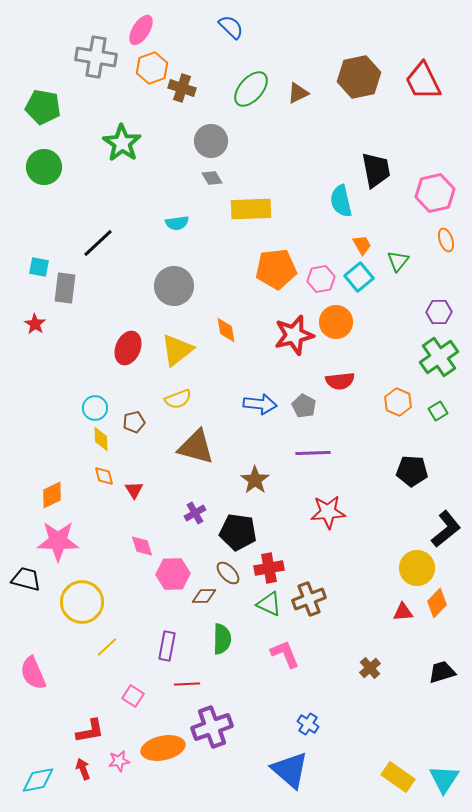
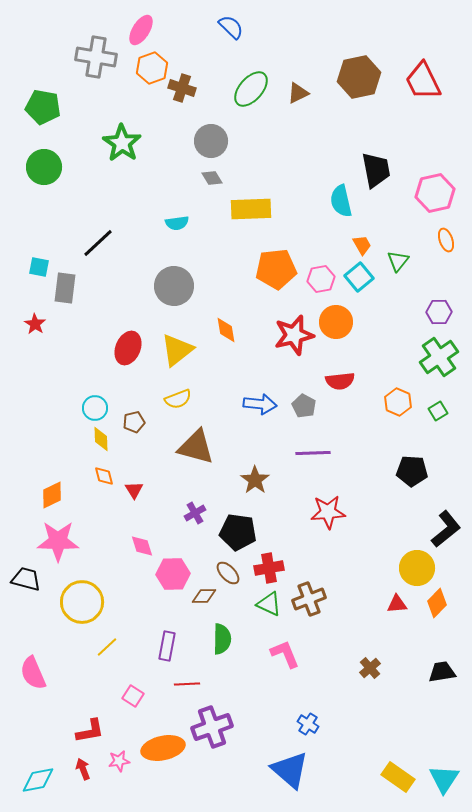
red triangle at (403, 612): moved 6 px left, 8 px up
black trapezoid at (442, 672): rotated 8 degrees clockwise
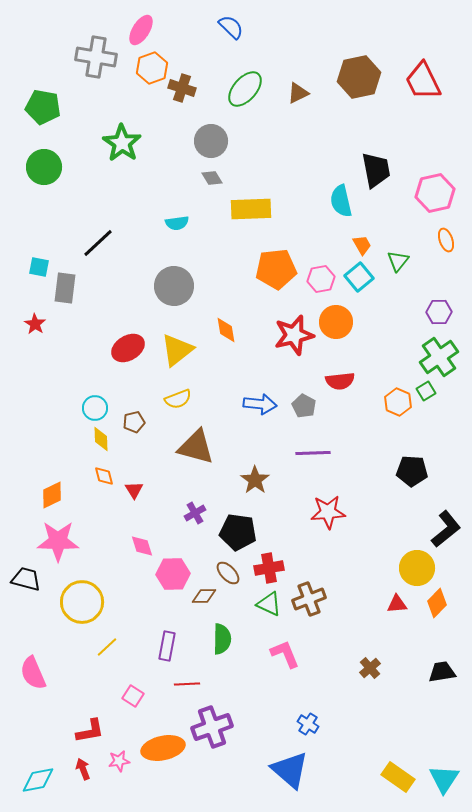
green ellipse at (251, 89): moved 6 px left
red ellipse at (128, 348): rotated 36 degrees clockwise
green square at (438, 411): moved 12 px left, 20 px up
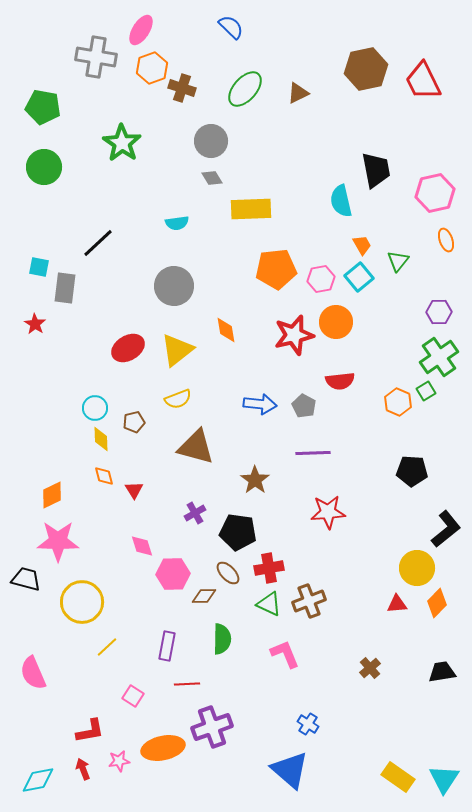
brown hexagon at (359, 77): moved 7 px right, 8 px up
brown cross at (309, 599): moved 2 px down
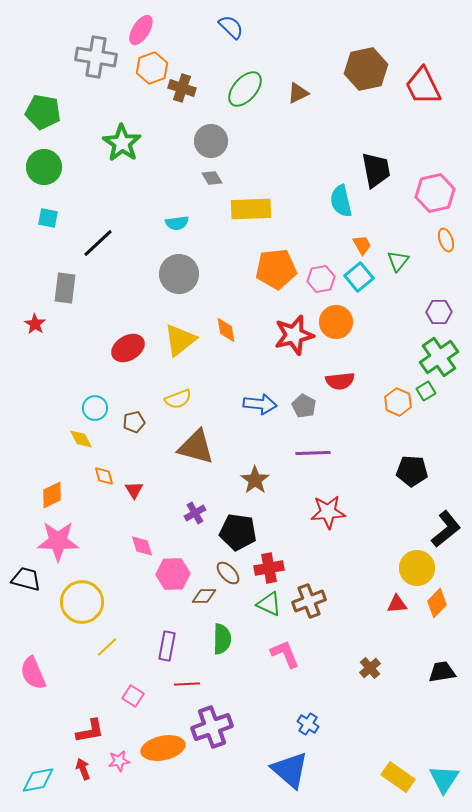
red trapezoid at (423, 81): moved 5 px down
green pentagon at (43, 107): moved 5 px down
cyan square at (39, 267): moved 9 px right, 49 px up
gray circle at (174, 286): moved 5 px right, 12 px up
yellow triangle at (177, 350): moved 3 px right, 10 px up
yellow diamond at (101, 439): moved 20 px left; rotated 25 degrees counterclockwise
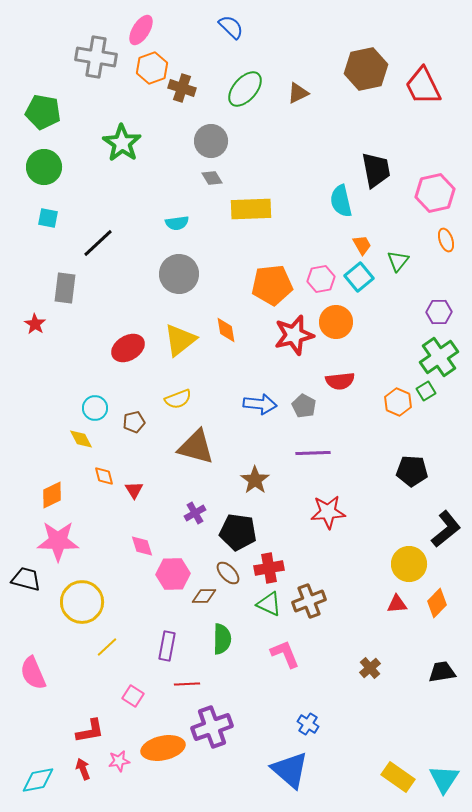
orange pentagon at (276, 269): moved 4 px left, 16 px down
yellow circle at (417, 568): moved 8 px left, 4 px up
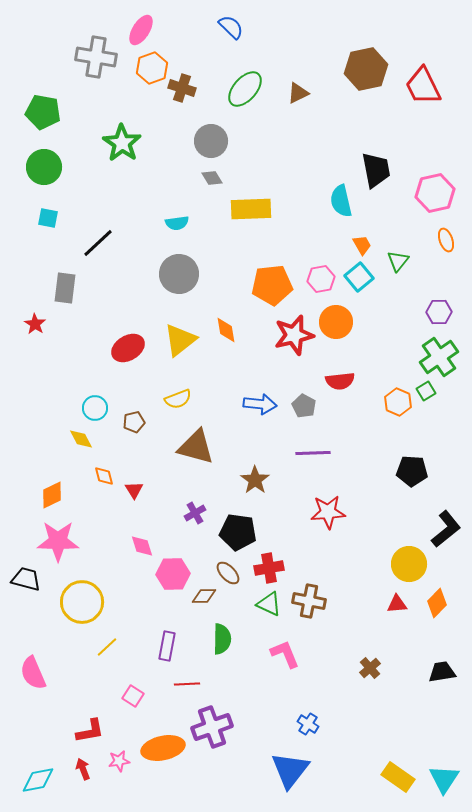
brown cross at (309, 601): rotated 32 degrees clockwise
blue triangle at (290, 770): rotated 27 degrees clockwise
